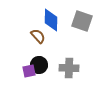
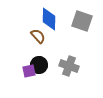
blue diamond: moved 2 px left, 1 px up
gray cross: moved 2 px up; rotated 18 degrees clockwise
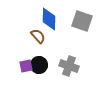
purple square: moved 3 px left, 5 px up
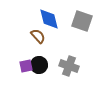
blue diamond: rotated 15 degrees counterclockwise
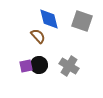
gray cross: rotated 12 degrees clockwise
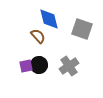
gray square: moved 8 px down
gray cross: rotated 24 degrees clockwise
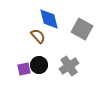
gray square: rotated 10 degrees clockwise
purple square: moved 2 px left, 3 px down
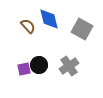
brown semicircle: moved 10 px left, 10 px up
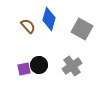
blue diamond: rotated 30 degrees clockwise
gray cross: moved 3 px right
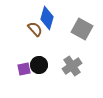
blue diamond: moved 2 px left, 1 px up
brown semicircle: moved 7 px right, 3 px down
